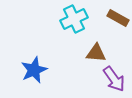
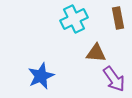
brown rectangle: rotated 50 degrees clockwise
blue star: moved 7 px right, 6 px down
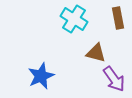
cyan cross: rotated 32 degrees counterclockwise
brown triangle: rotated 10 degrees clockwise
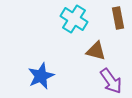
brown triangle: moved 2 px up
purple arrow: moved 3 px left, 2 px down
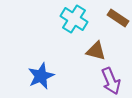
brown rectangle: rotated 45 degrees counterclockwise
purple arrow: rotated 12 degrees clockwise
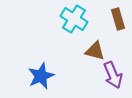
brown rectangle: moved 1 px down; rotated 40 degrees clockwise
brown triangle: moved 1 px left
purple arrow: moved 2 px right, 6 px up
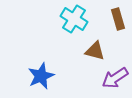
purple arrow: moved 2 px right, 3 px down; rotated 80 degrees clockwise
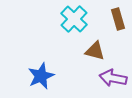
cyan cross: rotated 12 degrees clockwise
purple arrow: moved 2 px left; rotated 44 degrees clockwise
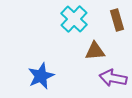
brown rectangle: moved 1 px left, 1 px down
brown triangle: rotated 20 degrees counterclockwise
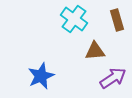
cyan cross: rotated 8 degrees counterclockwise
purple arrow: rotated 136 degrees clockwise
